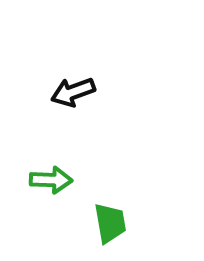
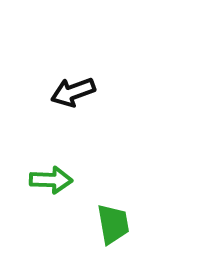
green trapezoid: moved 3 px right, 1 px down
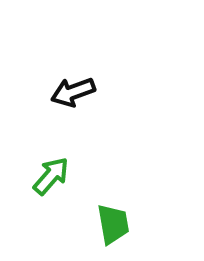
green arrow: moved 4 px up; rotated 51 degrees counterclockwise
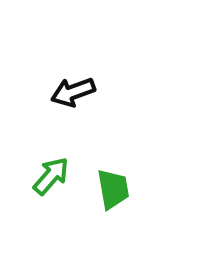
green trapezoid: moved 35 px up
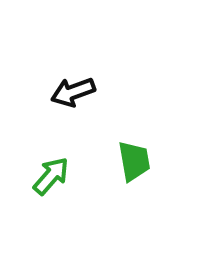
green trapezoid: moved 21 px right, 28 px up
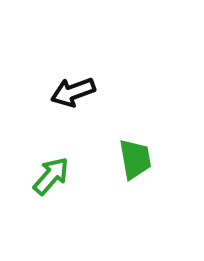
green trapezoid: moved 1 px right, 2 px up
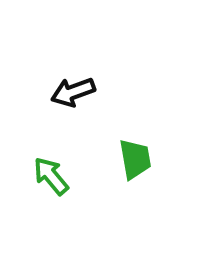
green arrow: rotated 81 degrees counterclockwise
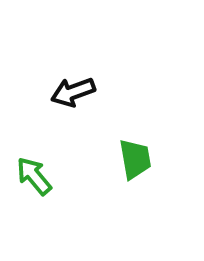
green arrow: moved 17 px left
